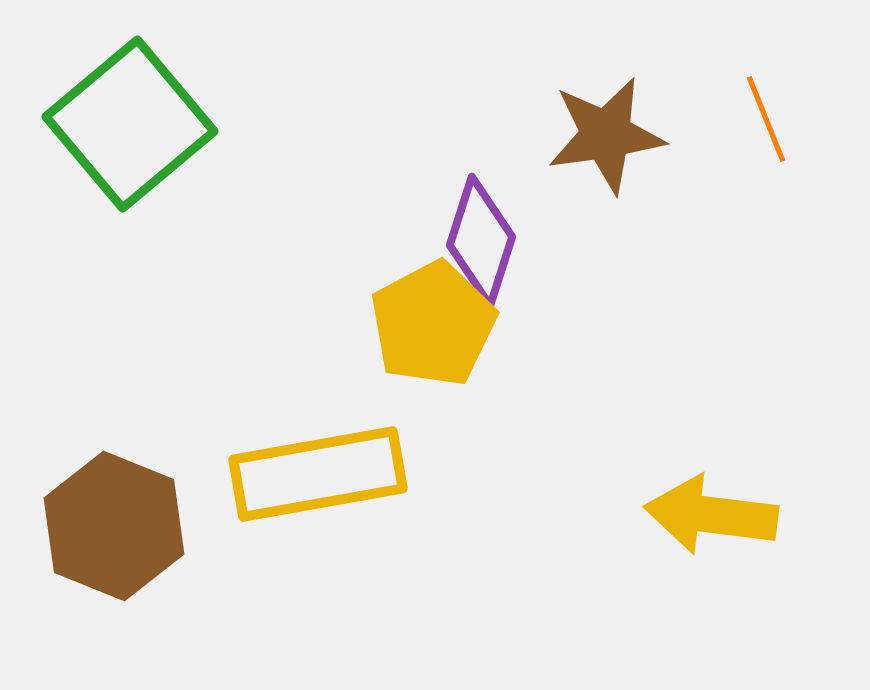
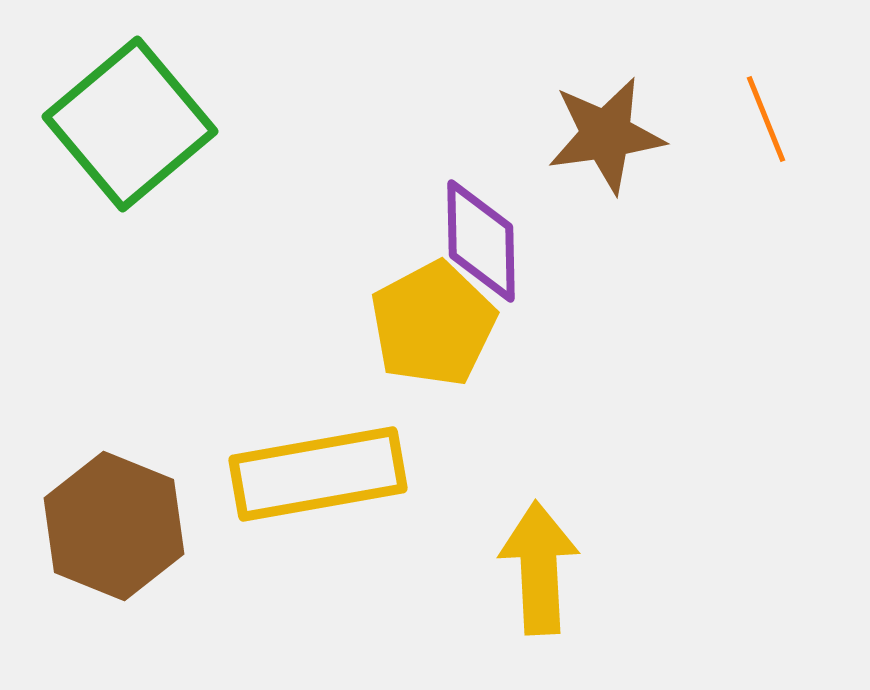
purple diamond: rotated 19 degrees counterclockwise
yellow arrow: moved 172 px left, 53 px down; rotated 80 degrees clockwise
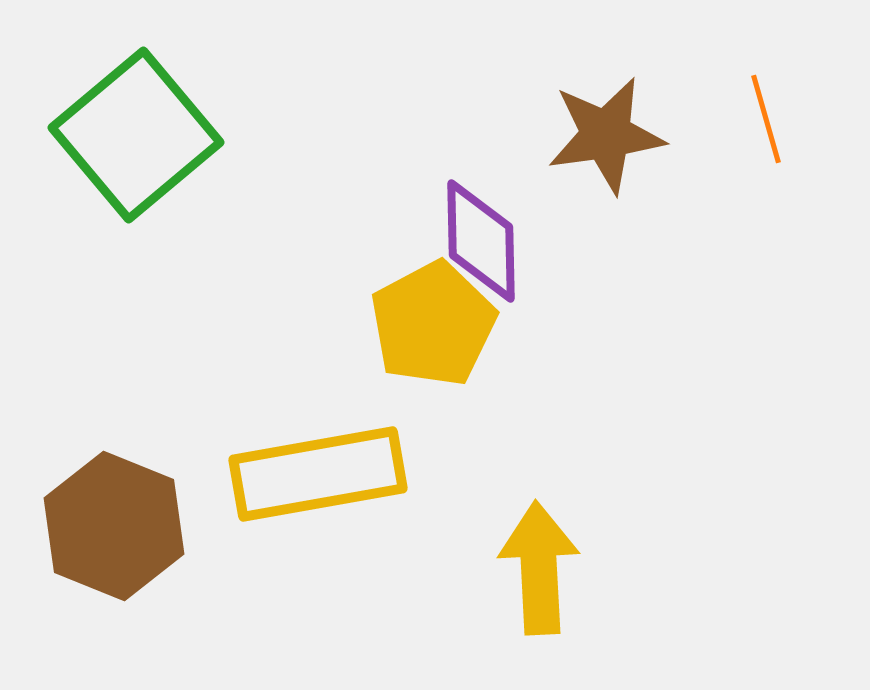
orange line: rotated 6 degrees clockwise
green square: moved 6 px right, 11 px down
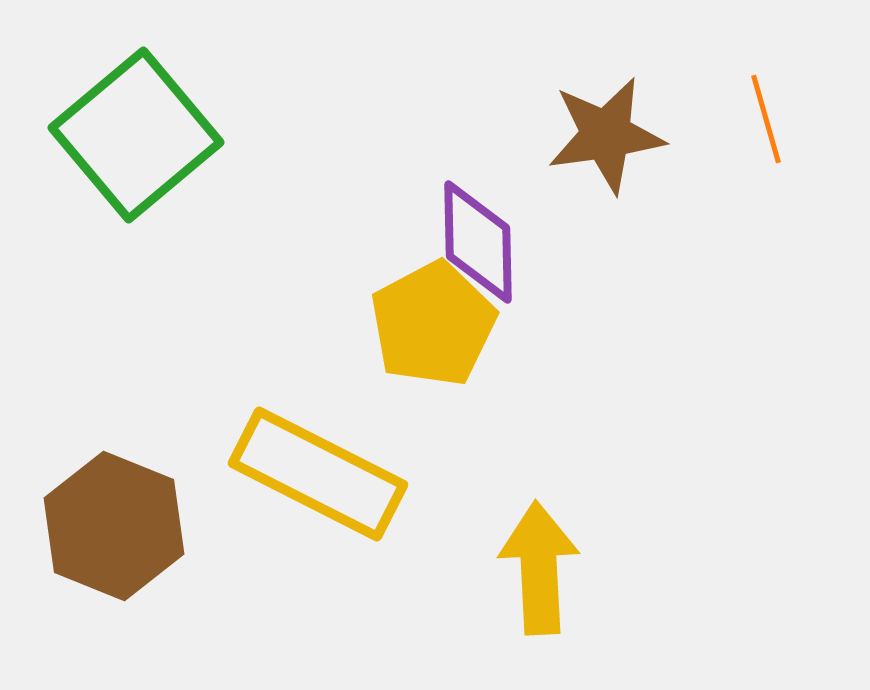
purple diamond: moved 3 px left, 1 px down
yellow rectangle: rotated 37 degrees clockwise
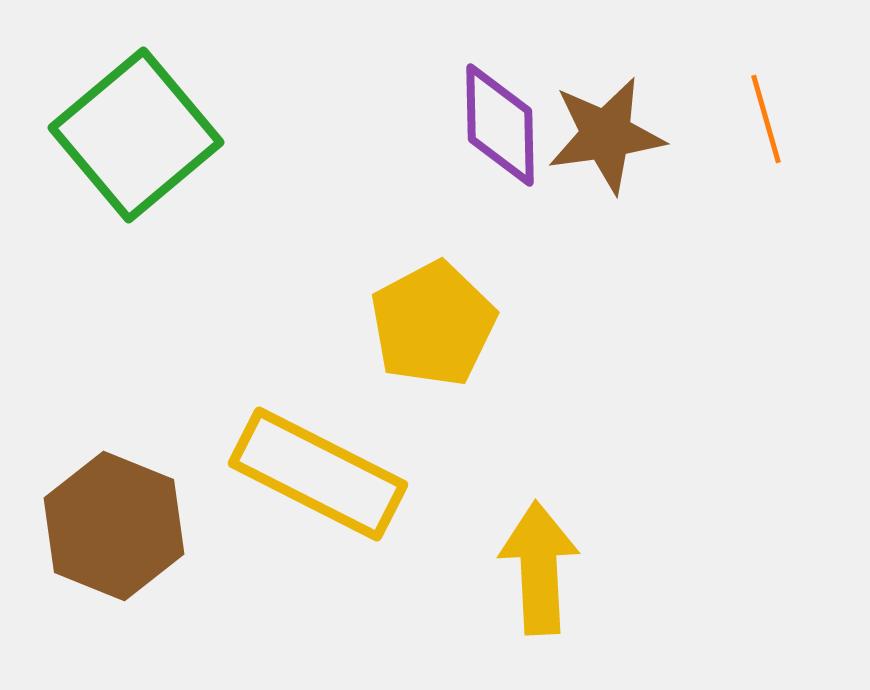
purple diamond: moved 22 px right, 117 px up
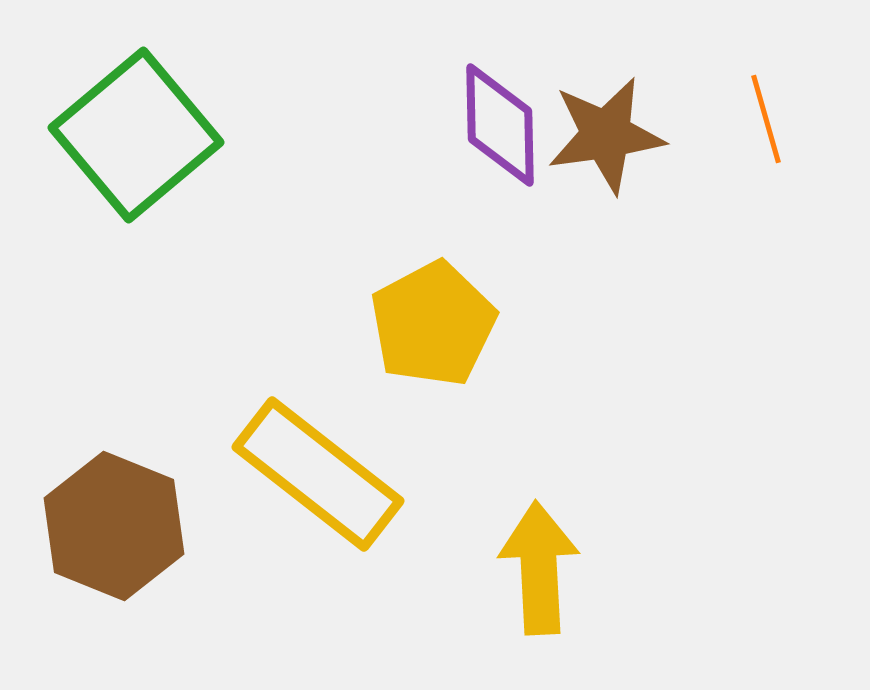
yellow rectangle: rotated 11 degrees clockwise
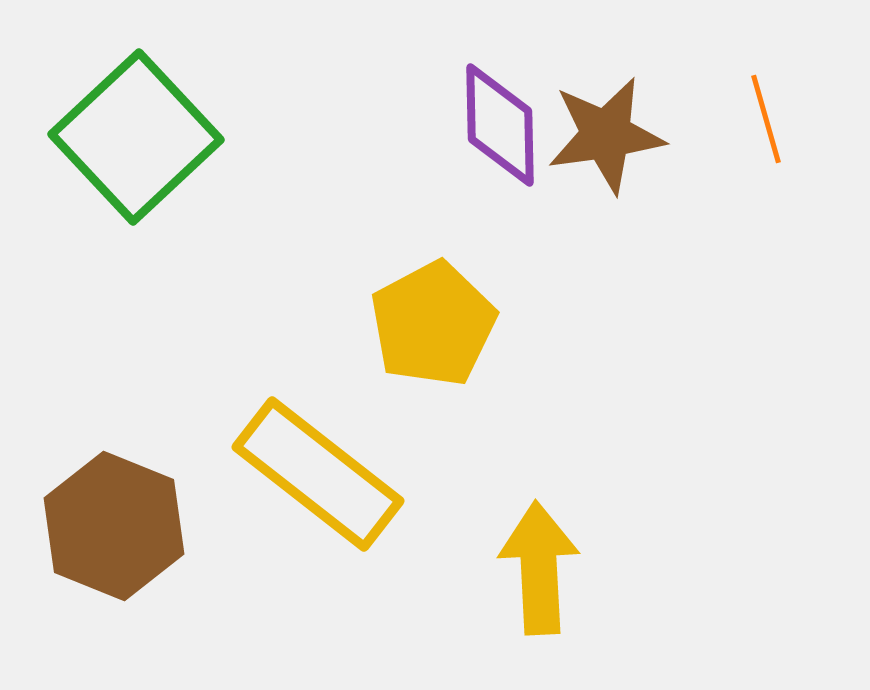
green square: moved 2 px down; rotated 3 degrees counterclockwise
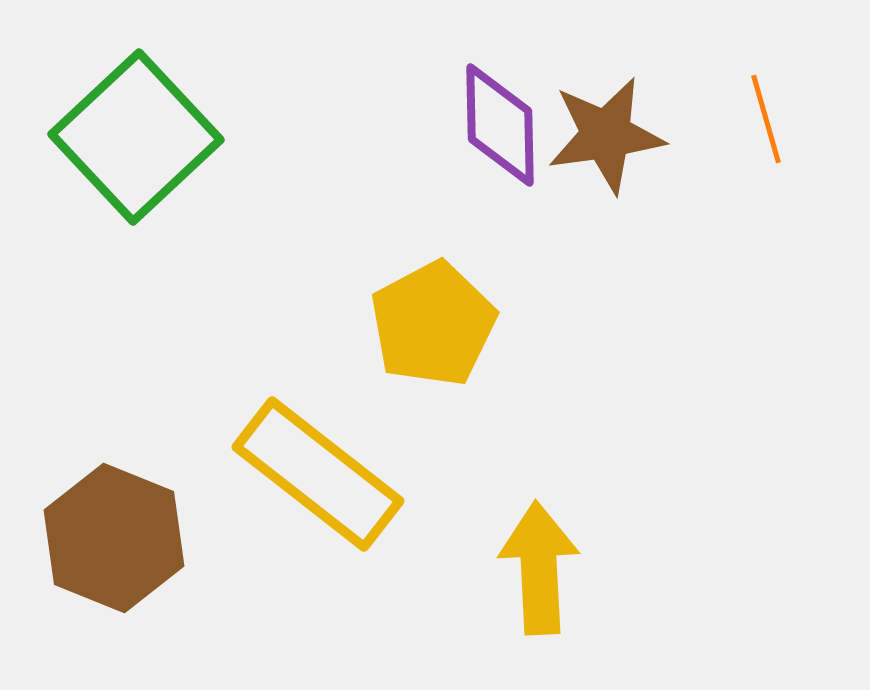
brown hexagon: moved 12 px down
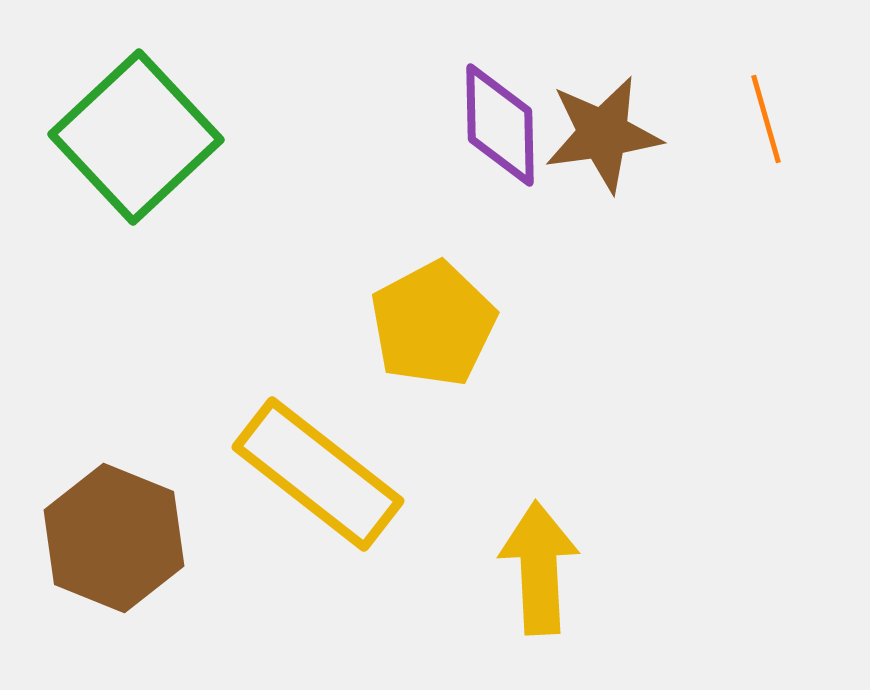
brown star: moved 3 px left, 1 px up
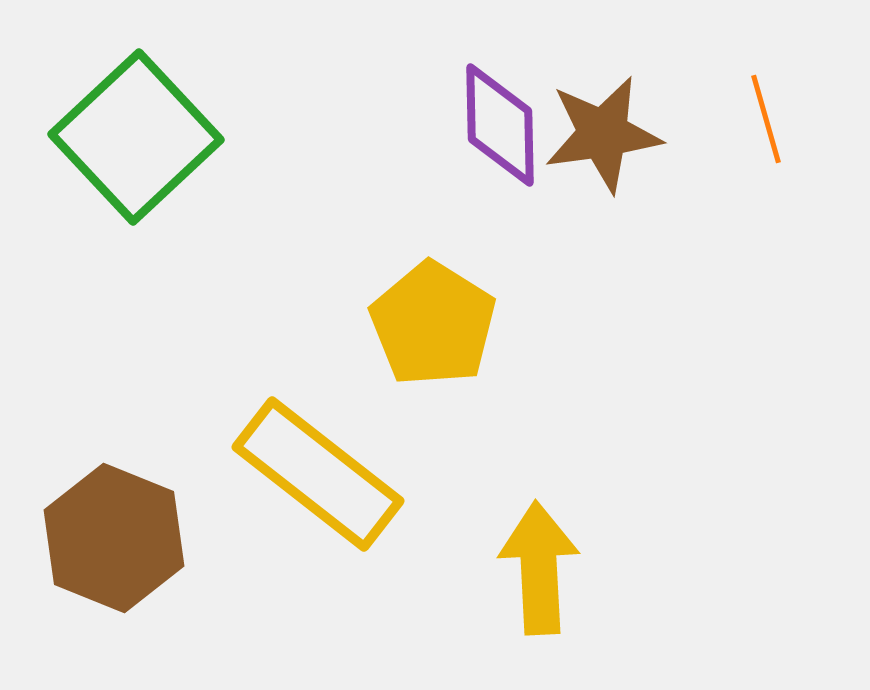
yellow pentagon: rotated 12 degrees counterclockwise
